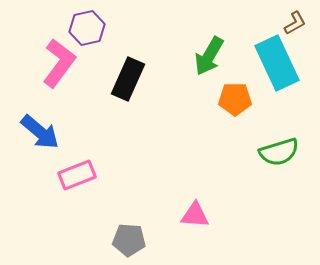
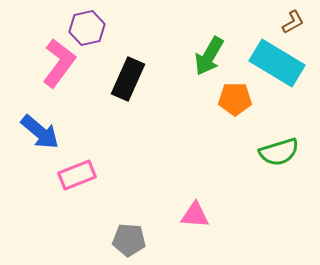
brown L-shape: moved 2 px left, 1 px up
cyan rectangle: rotated 34 degrees counterclockwise
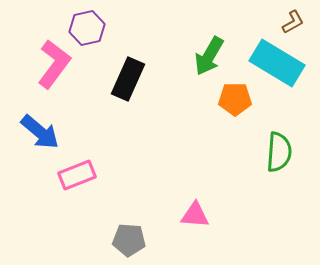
pink L-shape: moved 5 px left, 1 px down
green semicircle: rotated 69 degrees counterclockwise
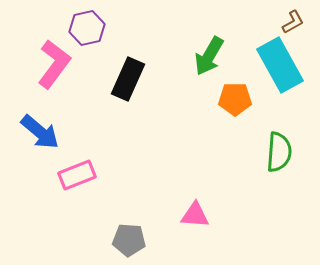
cyan rectangle: moved 3 px right, 2 px down; rotated 30 degrees clockwise
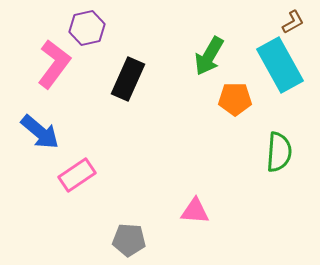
pink rectangle: rotated 12 degrees counterclockwise
pink triangle: moved 4 px up
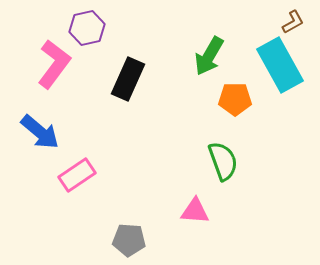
green semicircle: moved 56 px left, 9 px down; rotated 24 degrees counterclockwise
